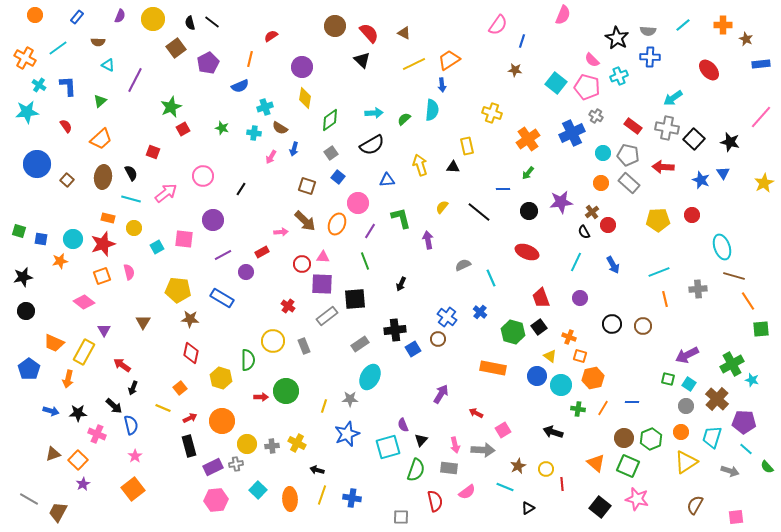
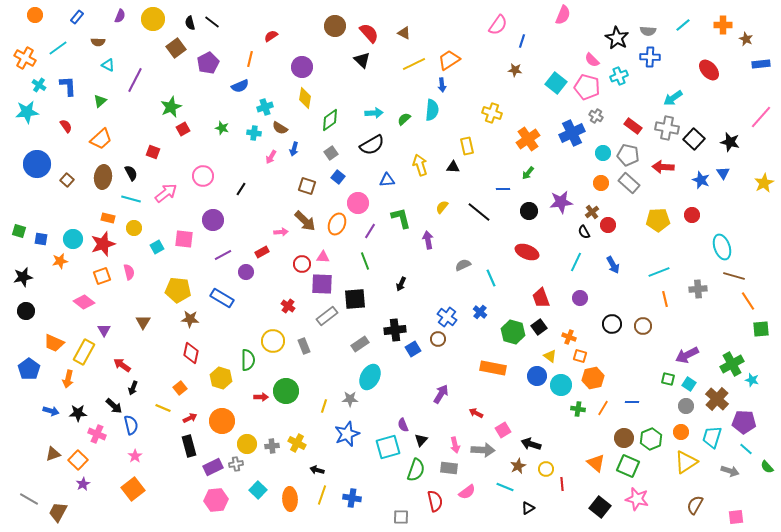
black arrow at (553, 432): moved 22 px left, 12 px down
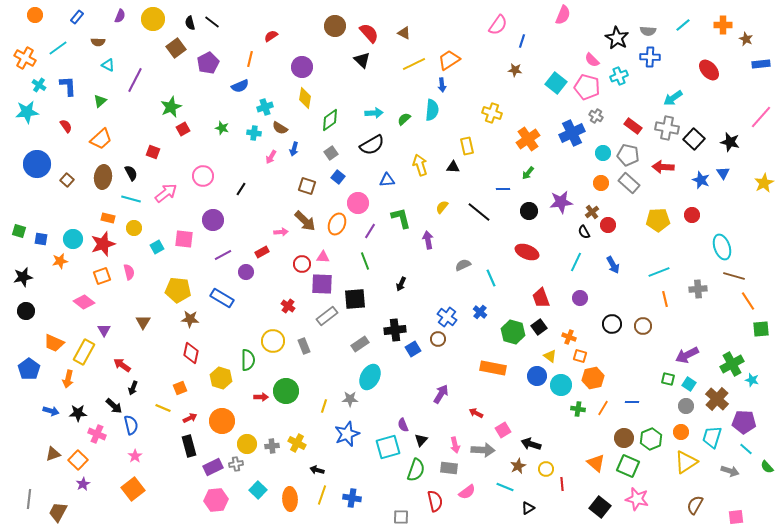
orange square at (180, 388): rotated 16 degrees clockwise
gray line at (29, 499): rotated 66 degrees clockwise
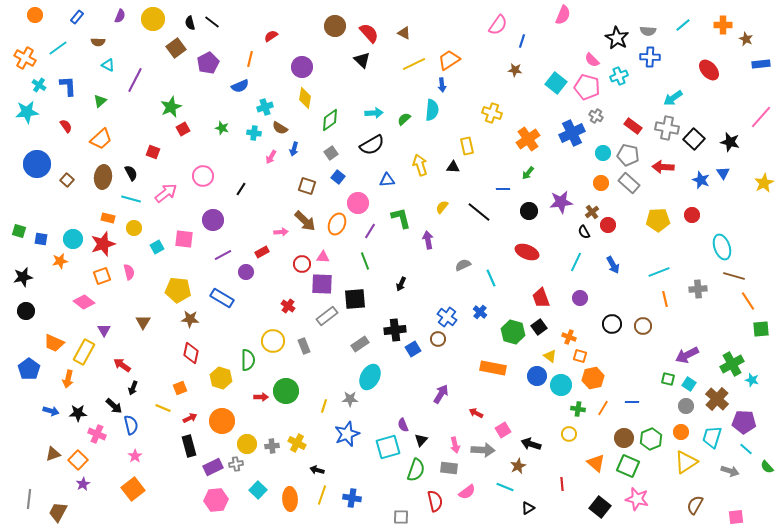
yellow circle at (546, 469): moved 23 px right, 35 px up
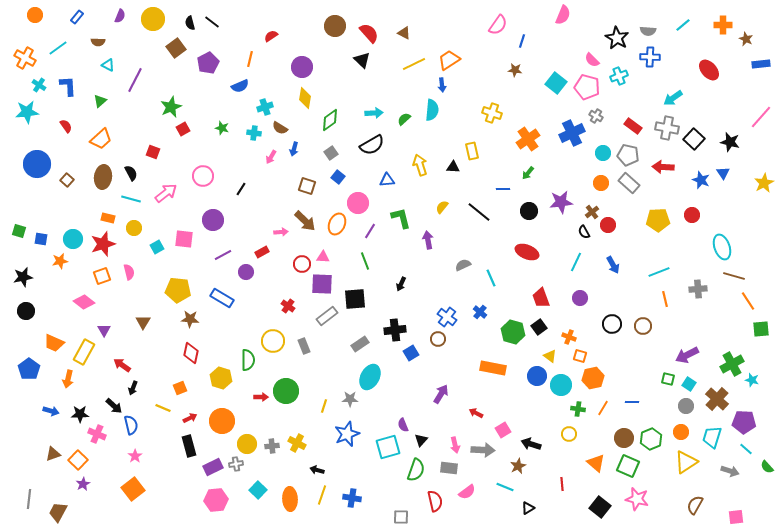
yellow rectangle at (467, 146): moved 5 px right, 5 px down
blue square at (413, 349): moved 2 px left, 4 px down
black star at (78, 413): moved 2 px right, 1 px down
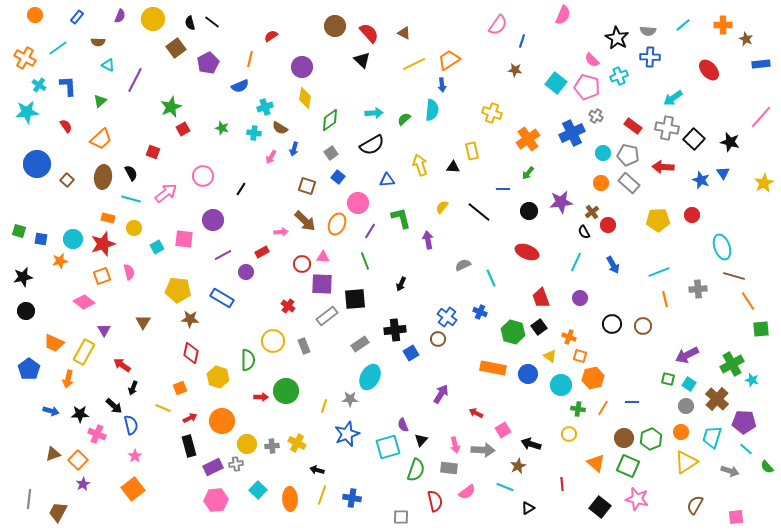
blue cross at (480, 312): rotated 16 degrees counterclockwise
blue circle at (537, 376): moved 9 px left, 2 px up
yellow hexagon at (221, 378): moved 3 px left, 1 px up
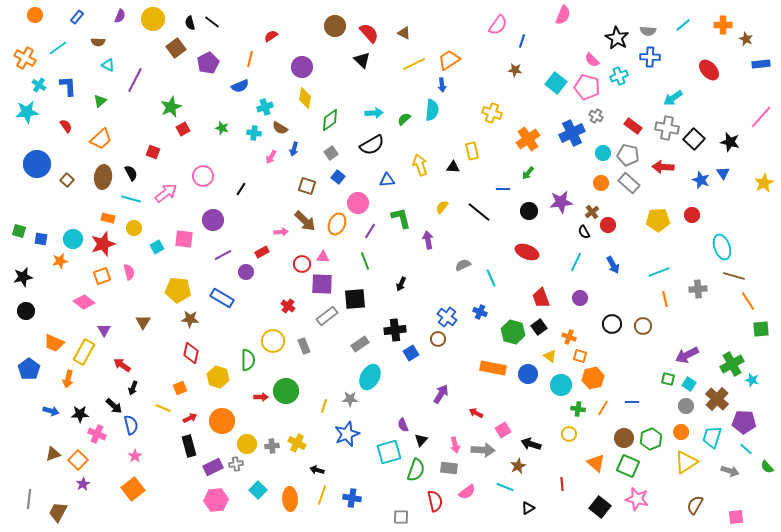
cyan square at (388, 447): moved 1 px right, 5 px down
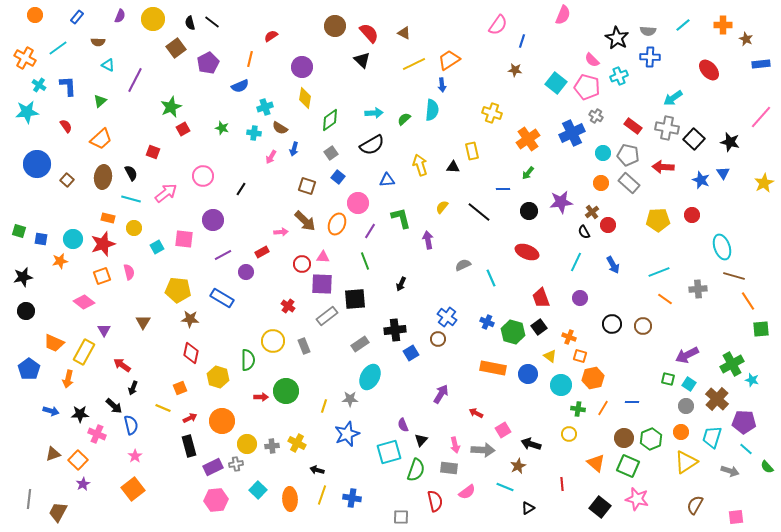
orange line at (665, 299): rotated 42 degrees counterclockwise
blue cross at (480, 312): moved 7 px right, 10 px down
